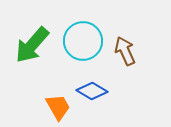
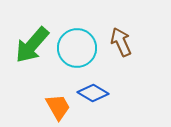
cyan circle: moved 6 px left, 7 px down
brown arrow: moved 4 px left, 9 px up
blue diamond: moved 1 px right, 2 px down
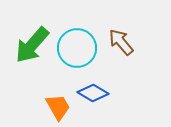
brown arrow: rotated 16 degrees counterclockwise
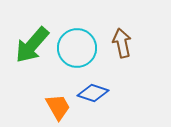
brown arrow: moved 1 px right, 1 px down; rotated 28 degrees clockwise
blue diamond: rotated 12 degrees counterclockwise
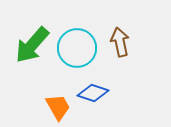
brown arrow: moved 2 px left, 1 px up
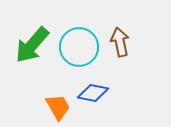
cyan circle: moved 2 px right, 1 px up
blue diamond: rotated 8 degrees counterclockwise
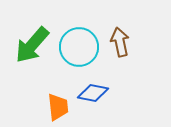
orange trapezoid: rotated 24 degrees clockwise
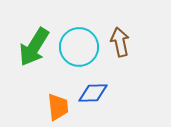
green arrow: moved 2 px right, 2 px down; rotated 9 degrees counterclockwise
blue diamond: rotated 12 degrees counterclockwise
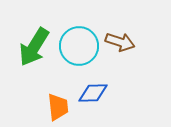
brown arrow: rotated 120 degrees clockwise
cyan circle: moved 1 px up
